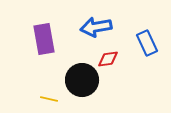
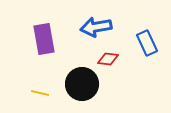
red diamond: rotated 15 degrees clockwise
black circle: moved 4 px down
yellow line: moved 9 px left, 6 px up
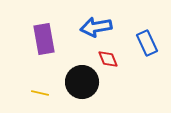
red diamond: rotated 60 degrees clockwise
black circle: moved 2 px up
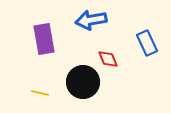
blue arrow: moved 5 px left, 7 px up
black circle: moved 1 px right
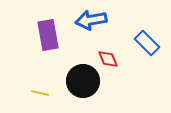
purple rectangle: moved 4 px right, 4 px up
blue rectangle: rotated 20 degrees counterclockwise
black circle: moved 1 px up
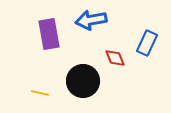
purple rectangle: moved 1 px right, 1 px up
blue rectangle: rotated 70 degrees clockwise
red diamond: moved 7 px right, 1 px up
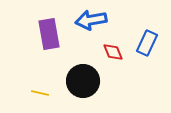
red diamond: moved 2 px left, 6 px up
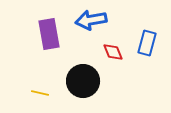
blue rectangle: rotated 10 degrees counterclockwise
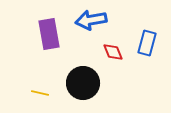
black circle: moved 2 px down
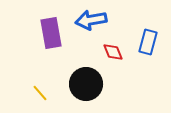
purple rectangle: moved 2 px right, 1 px up
blue rectangle: moved 1 px right, 1 px up
black circle: moved 3 px right, 1 px down
yellow line: rotated 36 degrees clockwise
